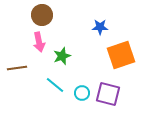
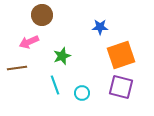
pink arrow: moved 10 px left; rotated 78 degrees clockwise
cyan line: rotated 30 degrees clockwise
purple square: moved 13 px right, 7 px up
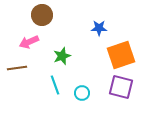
blue star: moved 1 px left, 1 px down
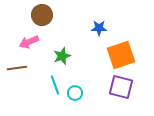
cyan circle: moved 7 px left
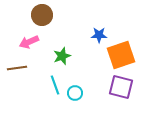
blue star: moved 7 px down
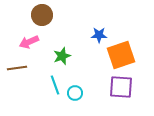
purple square: rotated 10 degrees counterclockwise
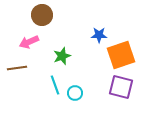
purple square: rotated 10 degrees clockwise
